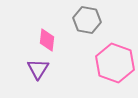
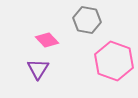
pink diamond: rotated 50 degrees counterclockwise
pink hexagon: moved 1 px left, 2 px up
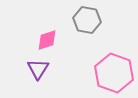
pink diamond: rotated 65 degrees counterclockwise
pink hexagon: moved 12 px down
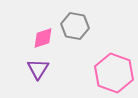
gray hexagon: moved 12 px left, 6 px down
pink diamond: moved 4 px left, 2 px up
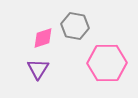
pink hexagon: moved 7 px left, 10 px up; rotated 21 degrees counterclockwise
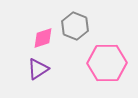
gray hexagon: rotated 12 degrees clockwise
purple triangle: rotated 25 degrees clockwise
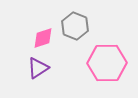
purple triangle: moved 1 px up
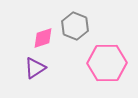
purple triangle: moved 3 px left
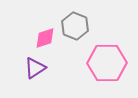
pink diamond: moved 2 px right
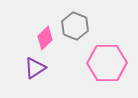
pink diamond: rotated 25 degrees counterclockwise
